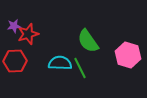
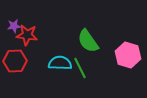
red star: moved 1 px left, 1 px down; rotated 25 degrees clockwise
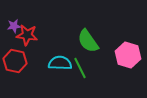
red hexagon: rotated 15 degrees clockwise
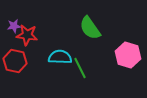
green semicircle: moved 2 px right, 13 px up
cyan semicircle: moved 6 px up
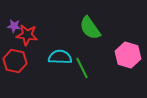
purple star: rotated 16 degrees clockwise
green line: moved 2 px right
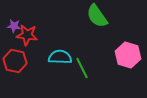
green semicircle: moved 7 px right, 12 px up
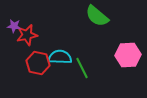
green semicircle: rotated 15 degrees counterclockwise
red star: rotated 20 degrees counterclockwise
pink hexagon: rotated 20 degrees counterclockwise
red hexagon: moved 23 px right, 2 px down
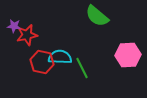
red hexagon: moved 4 px right, 1 px up
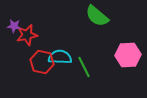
green line: moved 2 px right, 1 px up
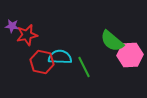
green semicircle: moved 15 px right, 25 px down
purple star: moved 2 px left
pink hexagon: moved 2 px right
